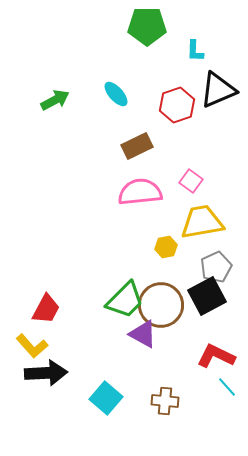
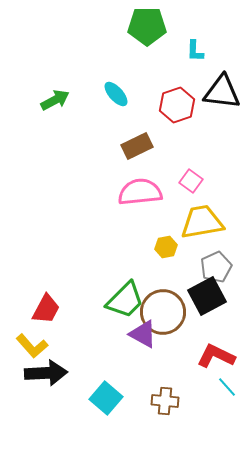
black triangle: moved 4 px right, 2 px down; rotated 30 degrees clockwise
brown circle: moved 2 px right, 7 px down
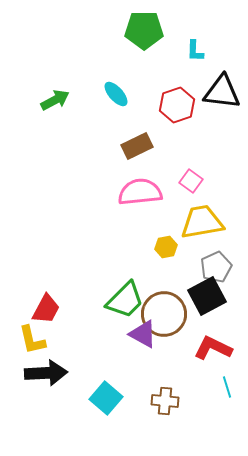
green pentagon: moved 3 px left, 4 px down
brown circle: moved 1 px right, 2 px down
yellow L-shape: moved 6 px up; rotated 28 degrees clockwise
red L-shape: moved 3 px left, 8 px up
cyan line: rotated 25 degrees clockwise
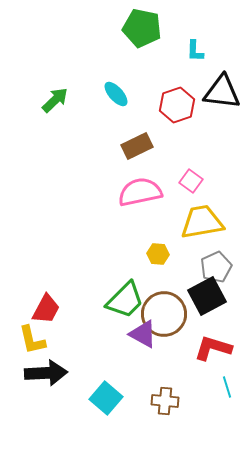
green pentagon: moved 2 px left, 2 px up; rotated 12 degrees clockwise
green arrow: rotated 16 degrees counterclockwise
pink semicircle: rotated 6 degrees counterclockwise
yellow hexagon: moved 8 px left, 7 px down; rotated 15 degrees clockwise
red L-shape: rotated 9 degrees counterclockwise
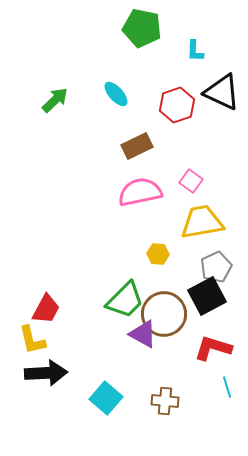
black triangle: rotated 18 degrees clockwise
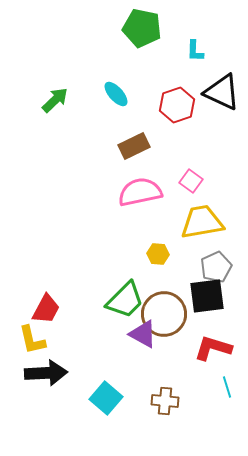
brown rectangle: moved 3 px left
black square: rotated 21 degrees clockwise
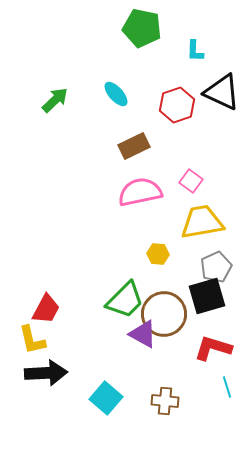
black square: rotated 9 degrees counterclockwise
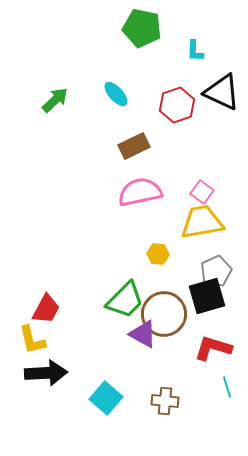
pink square: moved 11 px right, 11 px down
gray pentagon: moved 4 px down
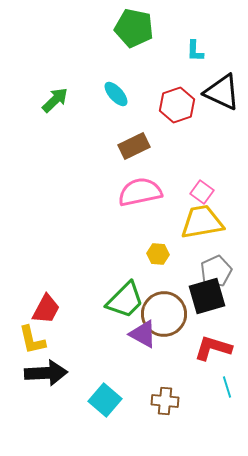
green pentagon: moved 8 px left
cyan square: moved 1 px left, 2 px down
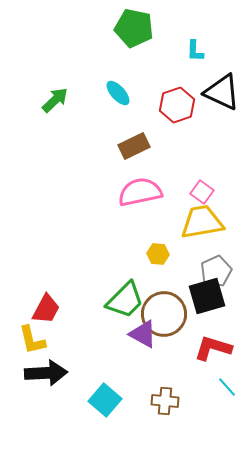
cyan ellipse: moved 2 px right, 1 px up
cyan line: rotated 25 degrees counterclockwise
